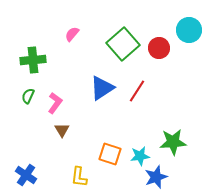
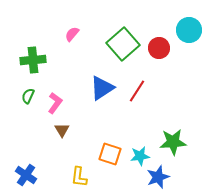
blue star: moved 2 px right
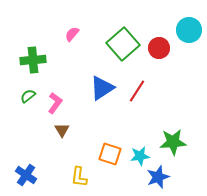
green semicircle: rotated 28 degrees clockwise
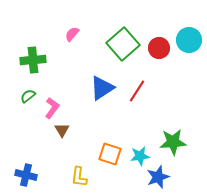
cyan circle: moved 10 px down
pink L-shape: moved 3 px left, 5 px down
blue cross: rotated 20 degrees counterclockwise
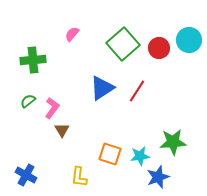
green semicircle: moved 5 px down
blue cross: rotated 15 degrees clockwise
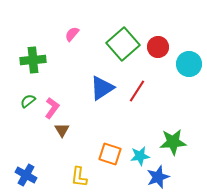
cyan circle: moved 24 px down
red circle: moved 1 px left, 1 px up
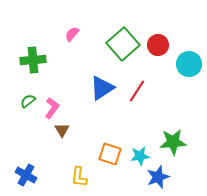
red circle: moved 2 px up
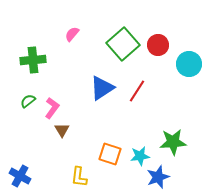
blue cross: moved 6 px left, 1 px down
